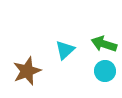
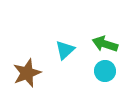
green arrow: moved 1 px right
brown star: moved 2 px down
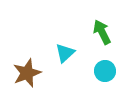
green arrow: moved 3 px left, 12 px up; rotated 45 degrees clockwise
cyan triangle: moved 3 px down
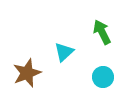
cyan triangle: moved 1 px left, 1 px up
cyan circle: moved 2 px left, 6 px down
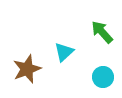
green arrow: rotated 15 degrees counterclockwise
brown star: moved 4 px up
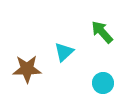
brown star: rotated 20 degrees clockwise
cyan circle: moved 6 px down
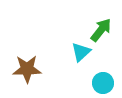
green arrow: moved 1 px left, 2 px up; rotated 80 degrees clockwise
cyan triangle: moved 17 px right
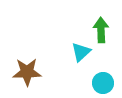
green arrow: rotated 40 degrees counterclockwise
brown star: moved 3 px down
